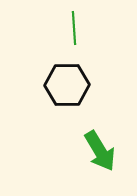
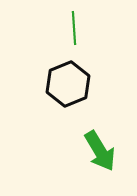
black hexagon: moved 1 px right, 1 px up; rotated 21 degrees counterclockwise
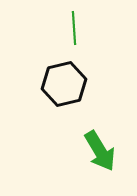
black hexagon: moved 4 px left; rotated 9 degrees clockwise
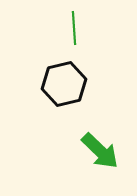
green arrow: rotated 15 degrees counterclockwise
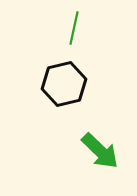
green line: rotated 16 degrees clockwise
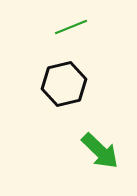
green line: moved 3 px left, 1 px up; rotated 56 degrees clockwise
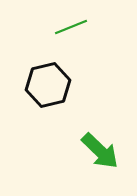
black hexagon: moved 16 px left, 1 px down
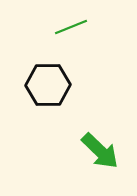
black hexagon: rotated 12 degrees clockwise
